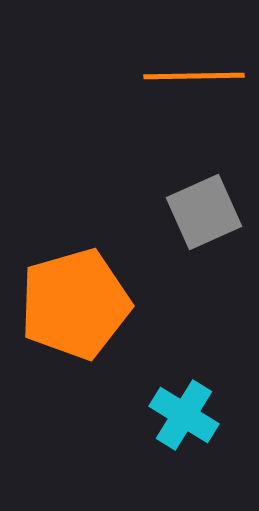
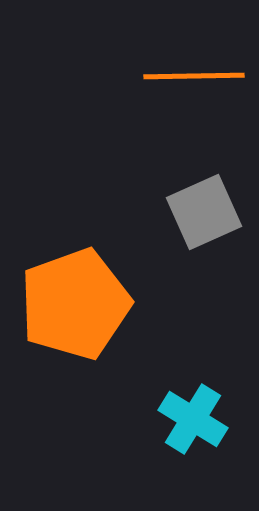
orange pentagon: rotated 4 degrees counterclockwise
cyan cross: moved 9 px right, 4 px down
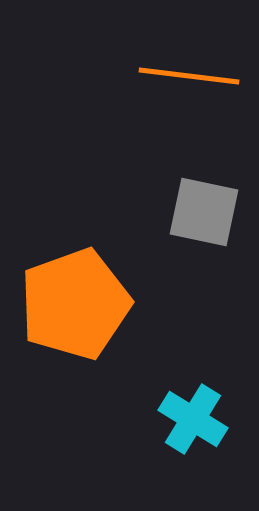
orange line: moved 5 px left; rotated 8 degrees clockwise
gray square: rotated 36 degrees clockwise
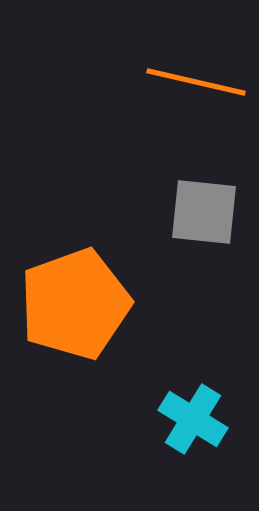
orange line: moved 7 px right, 6 px down; rotated 6 degrees clockwise
gray square: rotated 6 degrees counterclockwise
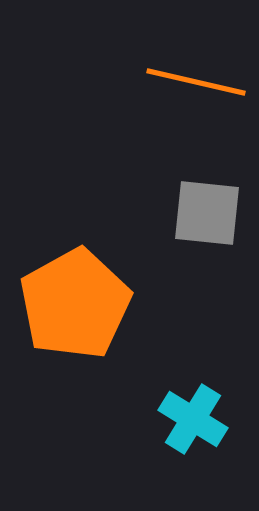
gray square: moved 3 px right, 1 px down
orange pentagon: rotated 9 degrees counterclockwise
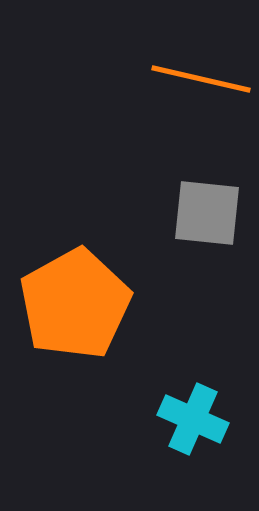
orange line: moved 5 px right, 3 px up
cyan cross: rotated 8 degrees counterclockwise
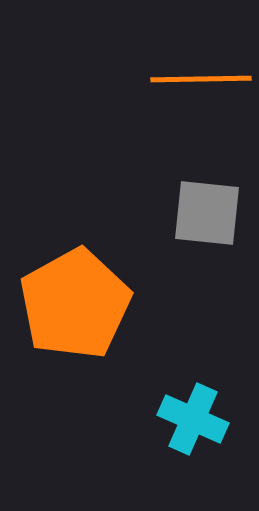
orange line: rotated 14 degrees counterclockwise
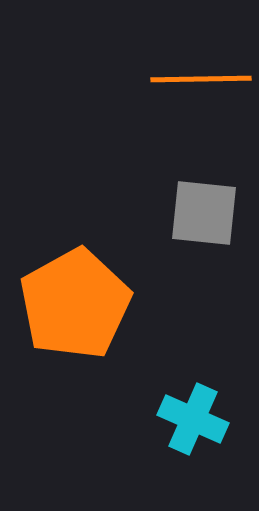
gray square: moved 3 px left
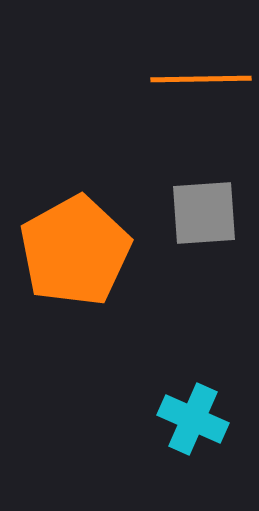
gray square: rotated 10 degrees counterclockwise
orange pentagon: moved 53 px up
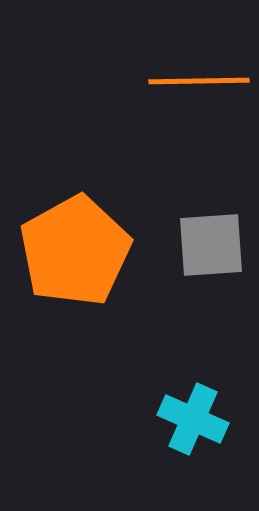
orange line: moved 2 px left, 2 px down
gray square: moved 7 px right, 32 px down
